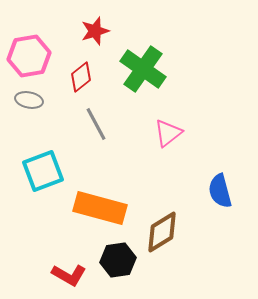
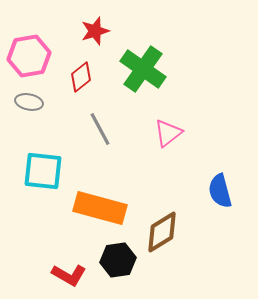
gray ellipse: moved 2 px down
gray line: moved 4 px right, 5 px down
cyan square: rotated 27 degrees clockwise
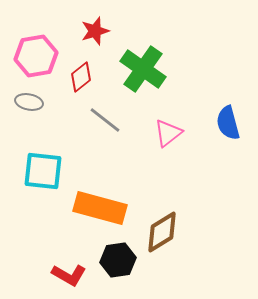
pink hexagon: moved 7 px right
gray line: moved 5 px right, 9 px up; rotated 24 degrees counterclockwise
blue semicircle: moved 8 px right, 68 px up
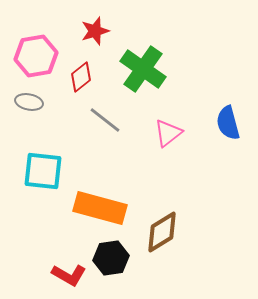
black hexagon: moved 7 px left, 2 px up
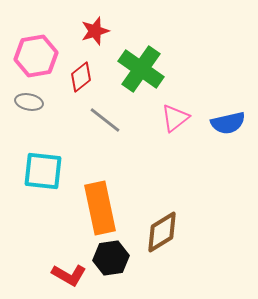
green cross: moved 2 px left
blue semicircle: rotated 88 degrees counterclockwise
pink triangle: moved 7 px right, 15 px up
orange rectangle: rotated 63 degrees clockwise
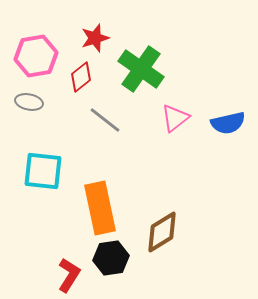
red star: moved 7 px down
red L-shape: rotated 88 degrees counterclockwise
